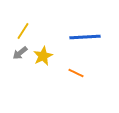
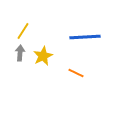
gray arrow: rotated 133 degrees clockwise
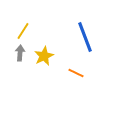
blue line: rotated 72 degrees clockwise
yellow star: moved 1 px right
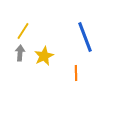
orange line: rotated 63 degrees clockwise
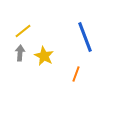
yellow line: rotated 18 degrees clockwise
yellow star: rotated 18 degrees counterclockwise
orange line: moved 1 px down; rotated 21 degrees clockwise
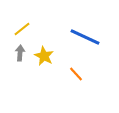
yellow line: moved 1 px left, 2 px up
blue line: rotated 44 degrees counterclockwise
orange line: rotated 63 degrees counterclockwise
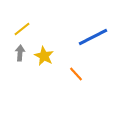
blue line: moved 8 px right; rotated 52 degrees counterclockwise
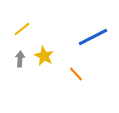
gray arrow: moved 6 px down
